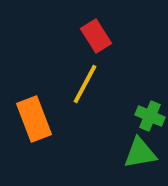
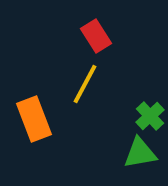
green cross: rotated 24 degrees clockwise
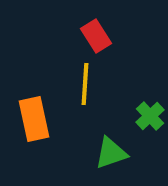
yellow line: rotated 24 degrees counterclockwise
orange rectangle: rotated 9 degrees clockwise
green triangle: moved 29 px left; rotated 9 degrees counterclockwise
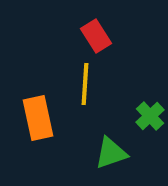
orange rectangle: moved 4 px right, 1 px up
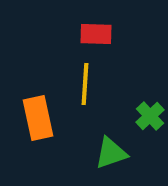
red rectangle: moved 2 px up; rotated 56 degrees counterclockwise
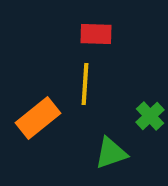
orange rectangle: rotated 63 degrees clockwise
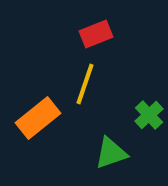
red rectangle: rotated 24 degrees counterclockwise
yellow line: rotated 15 degrees clockwise
green cross: moved 1 px left, 1 px up
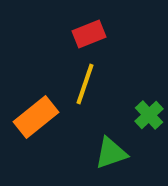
red rectangle: moved 7 px left
orange rectangle: moved 2 px left, 1 px up
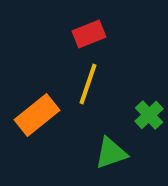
yellow line: moved 3 px right
orange rectangle: moved 1 px right, 2 px up
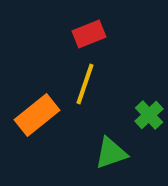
yellow line: moved 3 px left
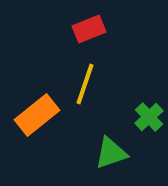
red rectangle: moved 5 px up
green cross: moved 2 px down
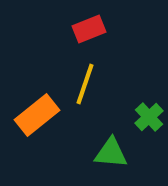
green triangle: rotated 24 degrees clockwise
